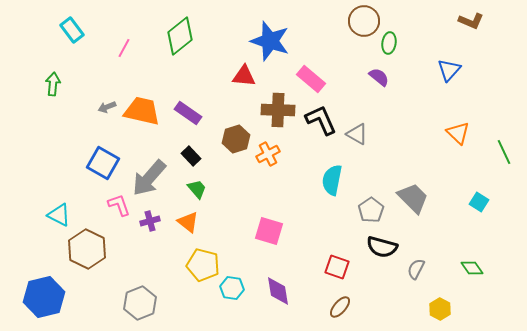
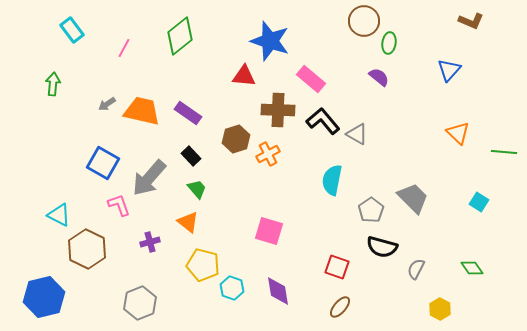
gray arrow at (107, 107): moved 3 px up; rotated 12 degrees counterclockwise
black L-shape at (321, 120): moved 2 px right, 1 px down; rotated 16 degrees counterclockwise
green line at (504, 152): rotated 60 degrees counterclockwise
purple cross at (150, 221): moved 21 px down
cyan hexagon at (232, 288): rotated 10 degrees clockwise
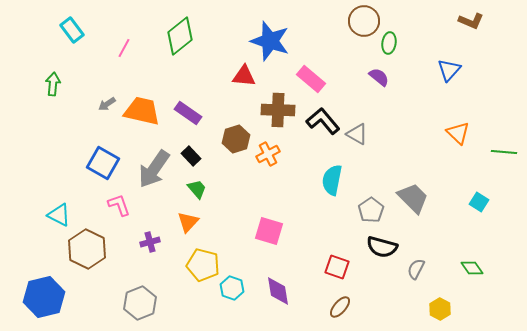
gray arrow at (149, 178): moved 5 px right, 9 px up; rotated 6 degrees counterclockwise
orange triangle at (188, 222): rotated 35 degrees clockwise
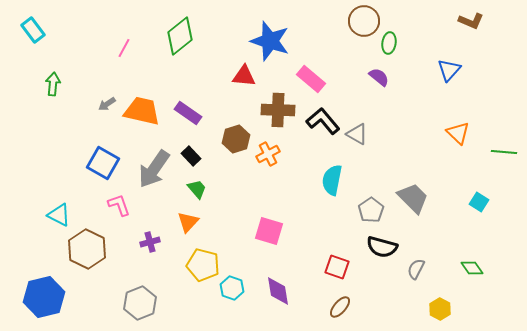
cyan rectangle at (72, 30): moved 39 px left
